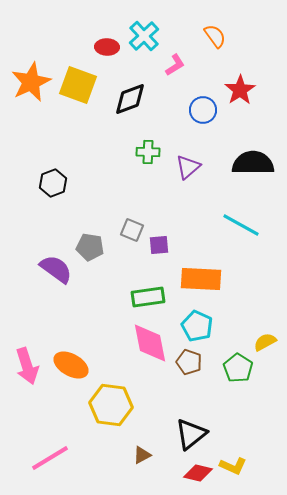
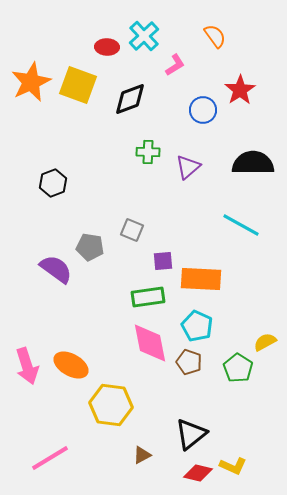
purple square: moved 4 px right, 16 px down
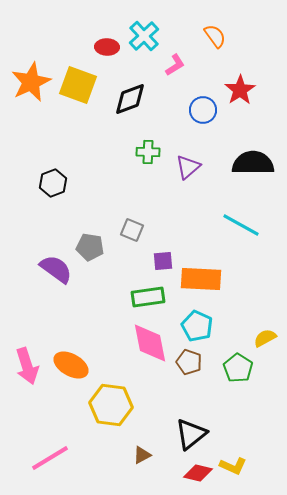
yellow semicircle: moved 4 px up
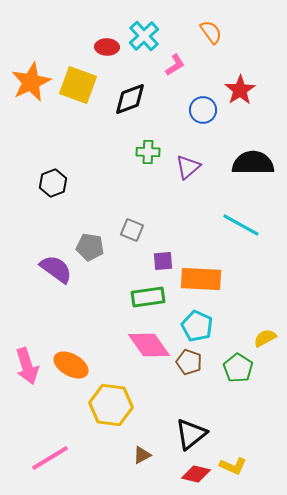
orange semicircle: moved 4 px left, 4 px up
pink diamond: moved 1 px left, 2 px down; rotated 24 degrees counterclockwise
red diamond: moved 2 px left, 1 px down
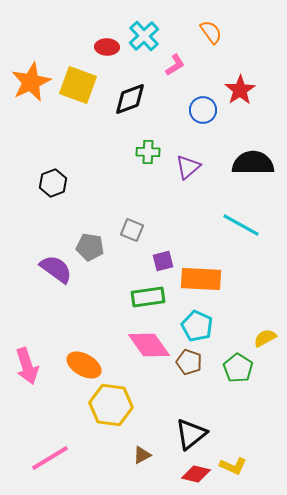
purple square: rotated 10 degrees counterclockwise
orange ellipse: moved 13 px right
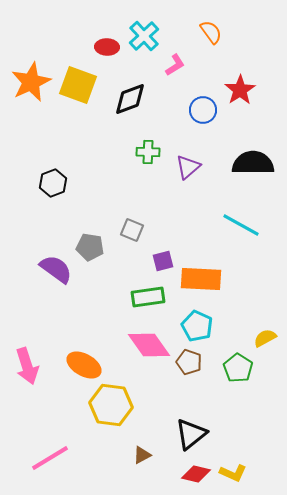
yellow L-shape: moved 7 px down
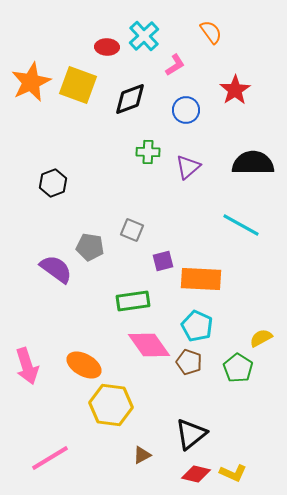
red star: moved 5 px left
blue circle: moved 17 px left
green rectangle: moved 15 px left, 4 px down
yellow semicircle: moved 4 px left
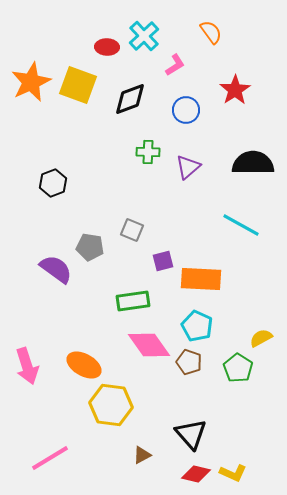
black triangle: rotated 32 degrees counterclockwise
